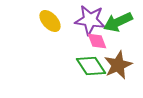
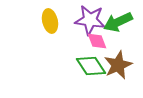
yellow ellipse: rotated 30 degrees clockwise
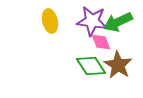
purple star: moved 2 px right, 1 px down
pink diamond: moved 4 px right, 1 px down
brown star: rotated 16 degrees counterclockwise
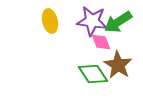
green arrow: rotated 8 degrees counterclockwise
green diamond: moved 2 px right, 8 px down
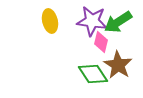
pink diamond: rotated 35 degrees clockwise
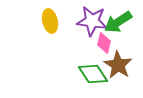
pink diamond: moved 3 px right, 1 px down
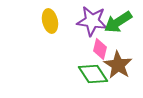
pink diamond: moved 4 px left, 6 px down
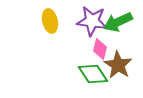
green arrow: rotated 8 degrees clockwise
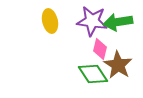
green arrow: rotated 16 degrees clockwise
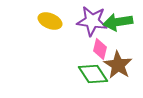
yellow ellipse: rotated 55 degrees counterclockwise
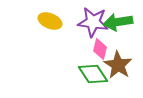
purple star: moved 1 px right, 1 px down
